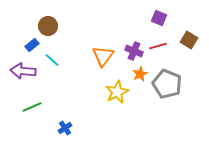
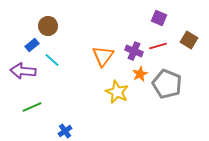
yellow star: rotated 20 degrees counterclockwise
blue cross: moved 3 px down
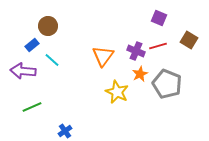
purple cross: moved 2 px right
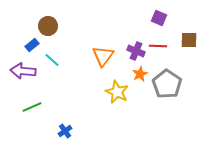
brown square: rotated 30 degrees counterclockwise
red line: rotated 18 degrees clockwise
gray pentagon: rotated 12 degrees clockwise
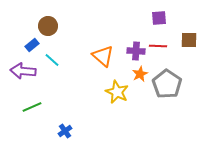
purple square: rotated 28 degrees counterclockwise
purple cross: rotated 18 degrees counterclockwise
orange triangle: rotated 25 degrees counterclockwise
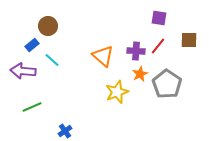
purple square: rotated 14 degrees clockwise
red line: rotated 54 degrees counterclockwise
yellow star: rotated 25 degrees clockwise
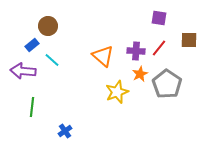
red line: moved 1 px right, 2 px down
green line: rotated 60 degrees counterclockwise
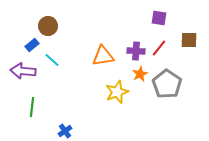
orange triangle: rotated 50 degrees counterclockwise
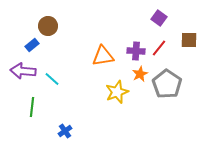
purple square: rotated 28 degrees clockwise
cyan line: moved 19 px down
